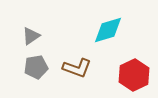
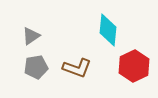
cyan diamond: rotated 68 degrees counterclockwise
red hexagon: moved 9 px up
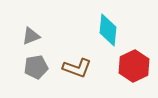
gray triangle: rotated 12 degrees clockwise
